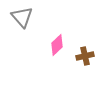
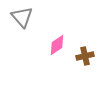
pink diamond: rotated 10 degrees clockwise
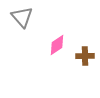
brown cross: rotated 12 degrees clockwise
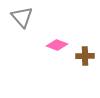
pink diamond: rotated 55 degrees clockwise
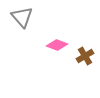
brown cross: rotated 30 degrees counterclockwise
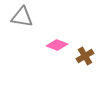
gray triangle: rotated 40 degrees counterclockwise
